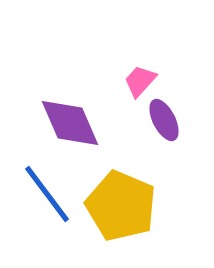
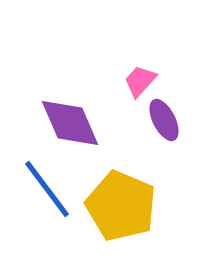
blue line: moved 5 px up
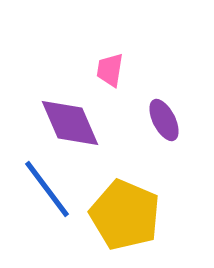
pink trapezoid: moved 30 px left, 11 px up; rotated 33 degrees counterclockwise
yellow pentagon: moved 4 px right, 9 px down
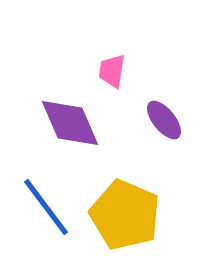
pink trapezoid: moved 2 px right, 1 px down
purple ellipse: rotated 12 degrees counterclockwise
blue line: moved 1 px left, 18 px down
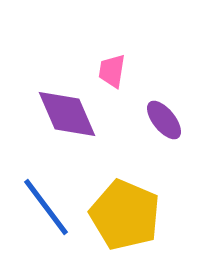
purple diamond: moved 3 px left, 9 px up
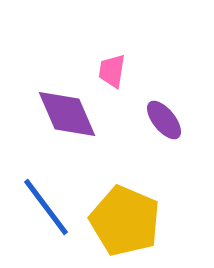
yellow pentagon: moved 6 px down
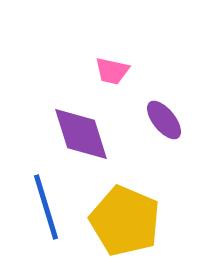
pink trapezoid: rotated 87 degrees counterclockwise
purple diamond: moved 14 px right, 20 px down; rotated 6 degrees clockwise
blue line: rotated 20 degrees clockwise
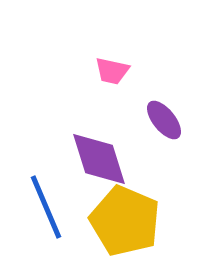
purple diamond: moved 18 px right, 25 px down
blue line: rotated 6 degrees counterclockwise
